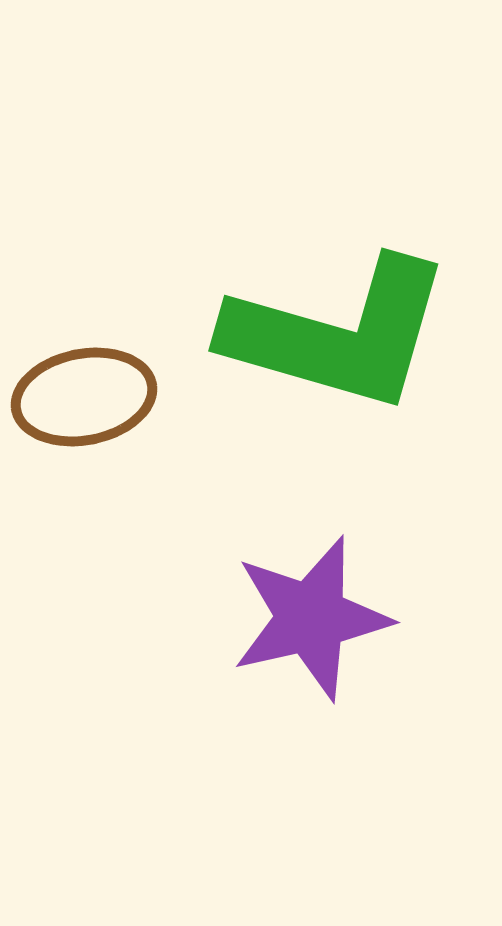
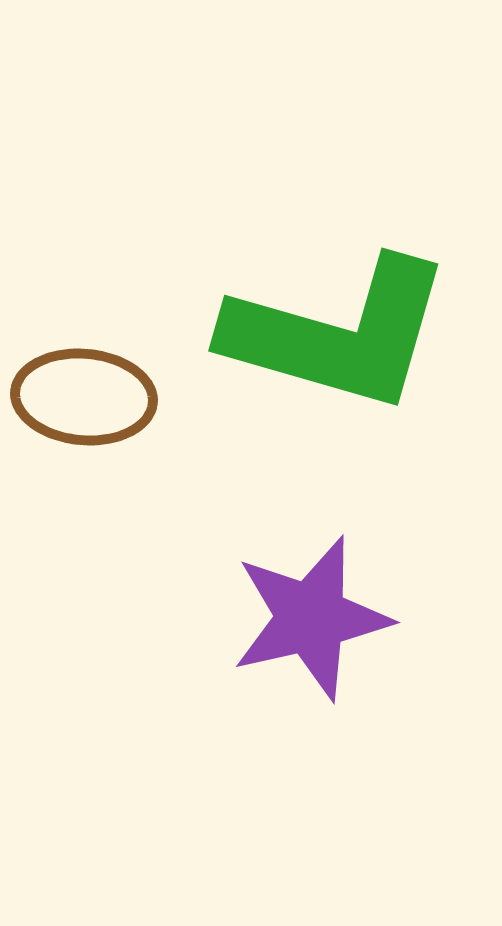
brown ellipse: rotated 16 degrees clockwise
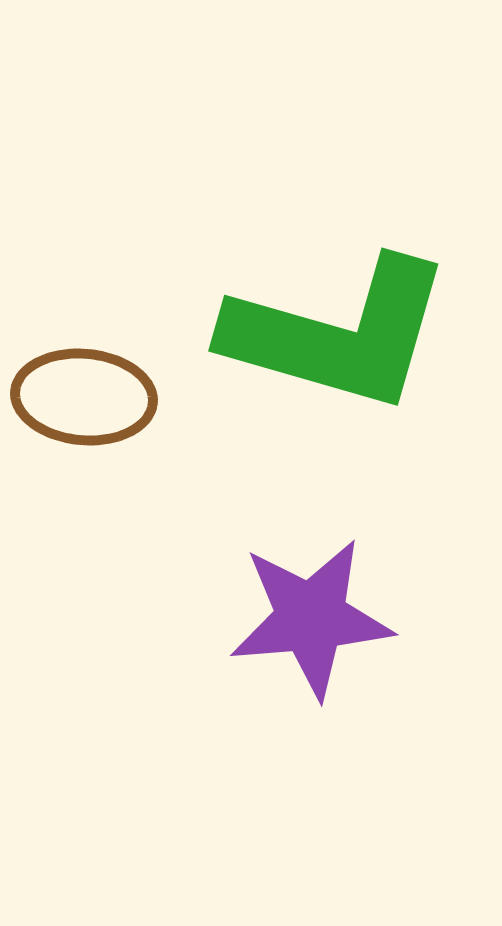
purple star: rotated 8 degrees clockwise
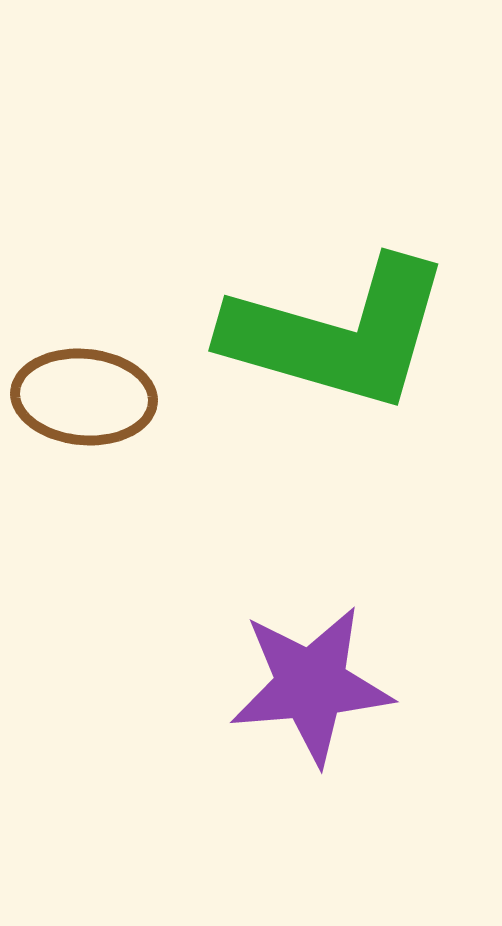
purple star: moved 67 px down
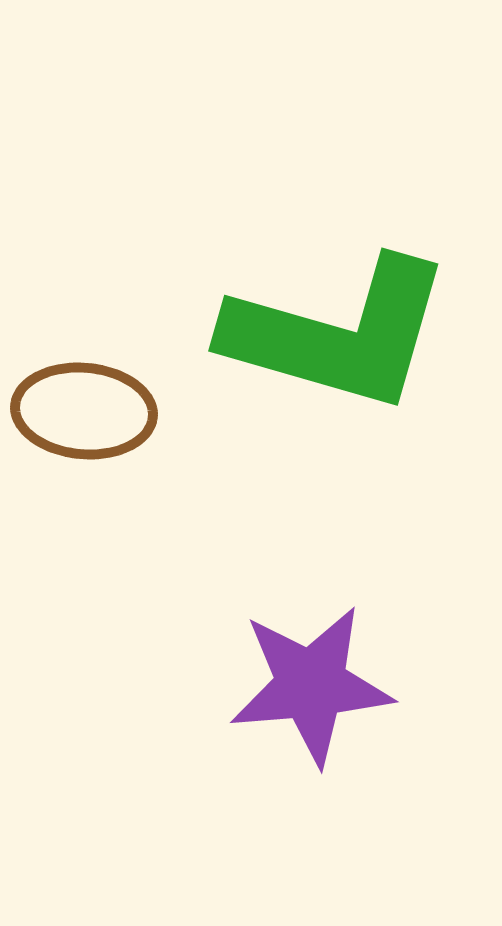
brown ellipse: moved 14 px down
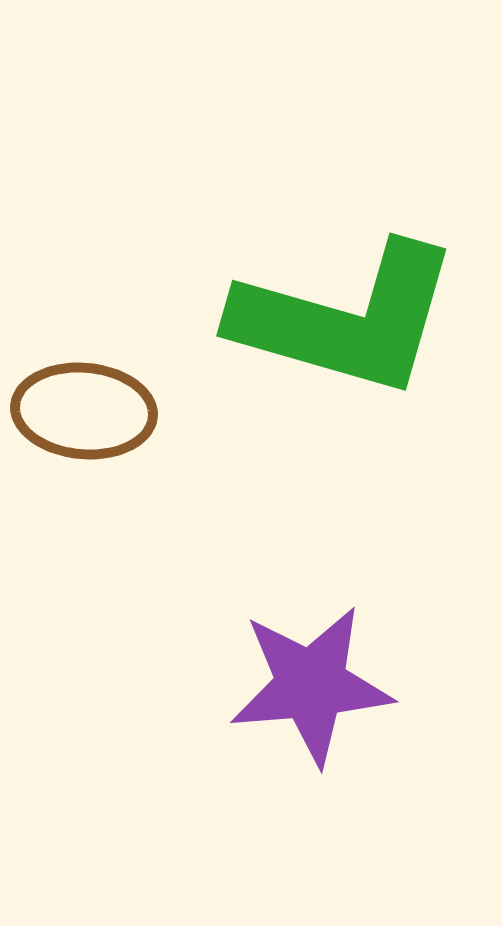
green L-shape: moved 8 px right, 15 px up
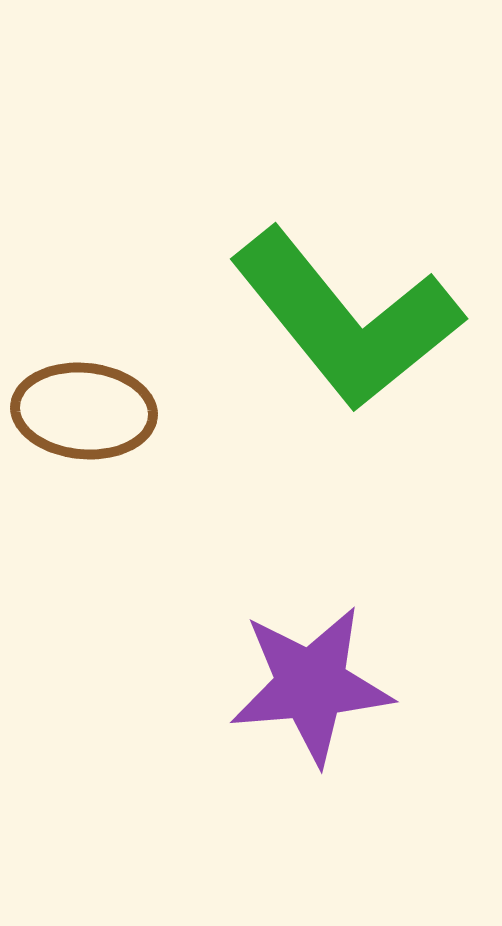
green L-shape: rotated 35 degrees clockwise
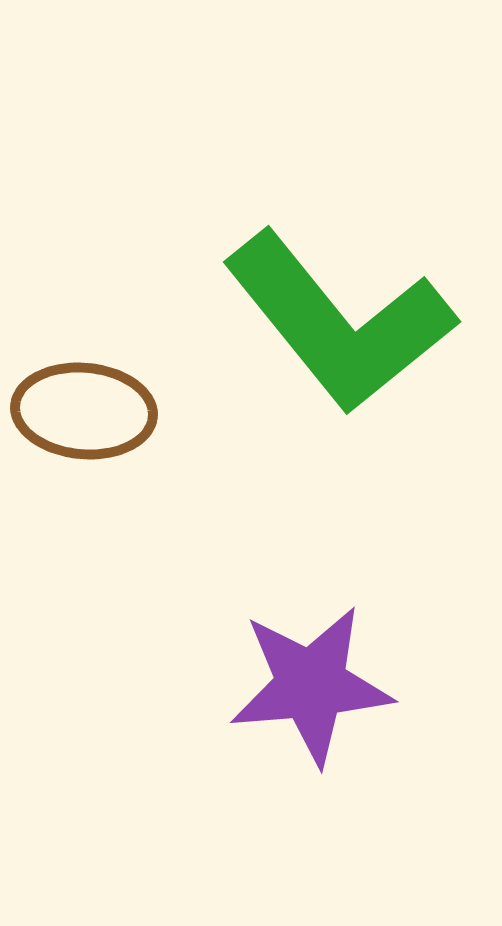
green L-shape: moved 7 px left, 3 px down
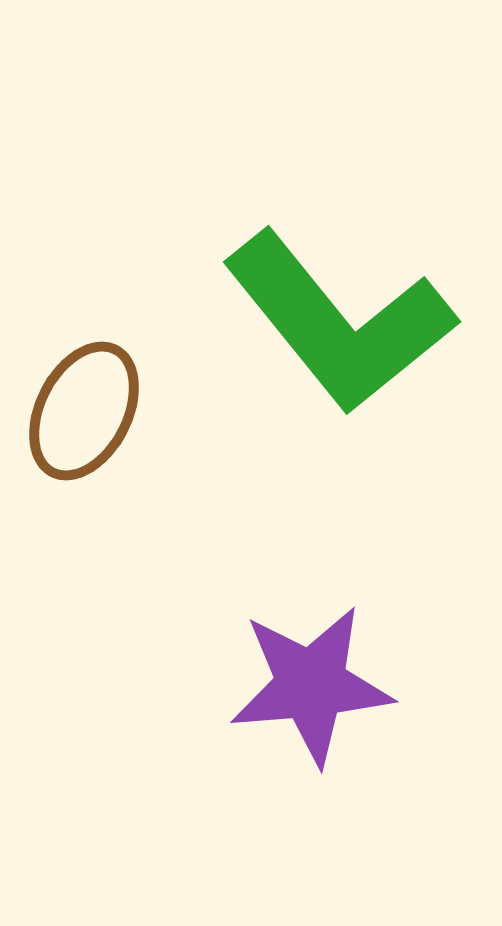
brown ellipse: rotated 68 degrees counterclockwise
